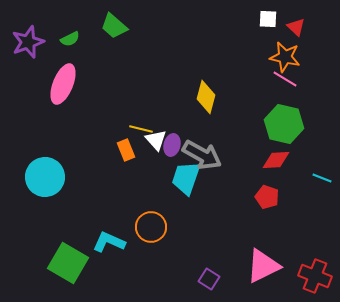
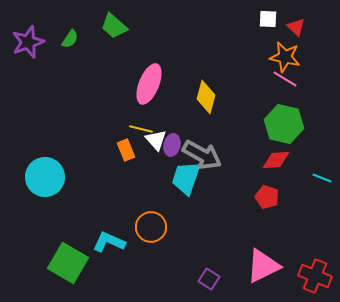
green semicircle: rotated 30 degrees counterclockwise
pink ellipse: moved 86 px right
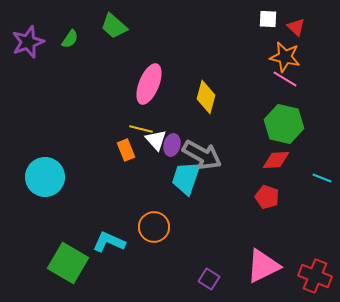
orange circle: moved 3 px right
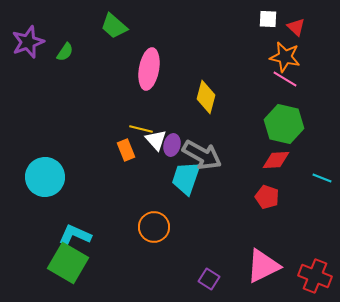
green semicircle: moved 5 px left, 13 px down
pink ellipse: moved 15 px up; rotated 12 degrees counterclockwise
cyan L-shape: moved 34 px left, 7 px up
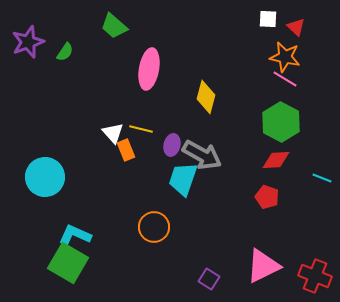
green hexagon: moved 3 px left, 2 px up; rotated 15 degrees clockwise
white triangle: moved 43 px left, 7 px up
cyan trapezoid: moved 3 px left, 1 px down
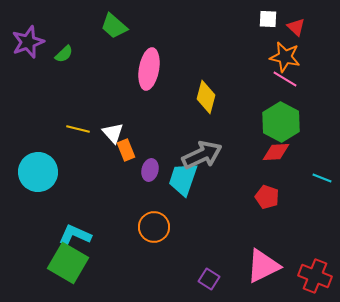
green semicircle: moved 1 px left, 2 px down; rotated 12 degrees clockwise
yellow line: moved 63 px left
purple ellipse: moved 22 px left, 25 px down
gray arrow: rotated 54 degrees counterclockwise
red diamond: moved 8 px up
cyan circle: moved 7 px left, 5 px up
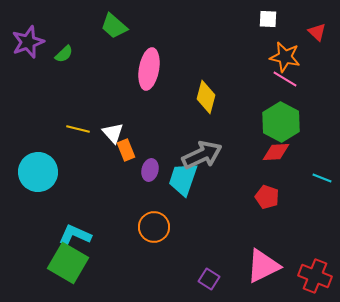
red triangle: moved 21 px right, 5 px down
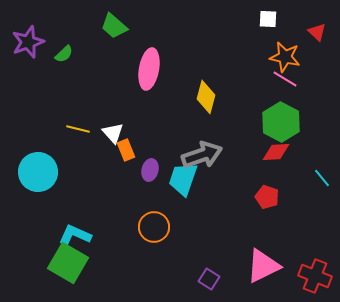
gray arrow: rotated 6 degrees clockwise
cyan line: rotated 30 degrees clockwise
